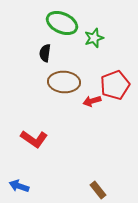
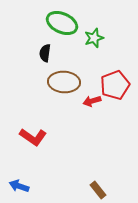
red L-shape: moved 1 px left, 2 px up
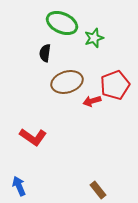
brown ellipse: moved 3 px right; rotated 20 degrees counterclockwise
blue arrow: rotated 48 degrees clockwise
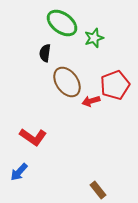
green ellipse: rotated 12 degrees clockwise
brown ellipse: rotated 72 degrees clockwise
red arrow: moved 1 px left
blue arrow: moved 14 px up; rotated 114 degrees counterclockwise
